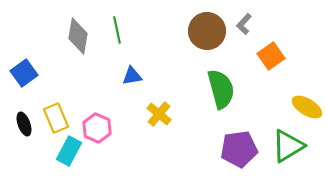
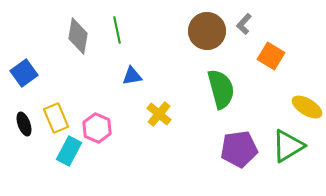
orange square: rotated 24 degrees counterclockwise
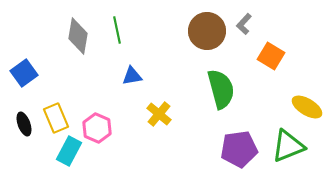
green triangle: rotated 9 degrees clockwise
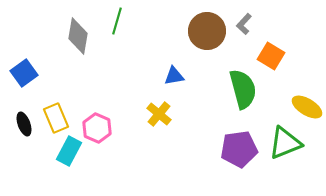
green line: moved 9 px up; rotated 28 degrees clockwise
blue triangle: moved 42 px right
green semicircle: moved 22 px right
green triangle: moved 3 px left, 3 px up
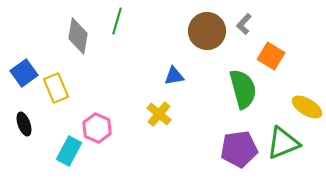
yellow rectangle: moved 30 px up
green triangle: moved 2 px left
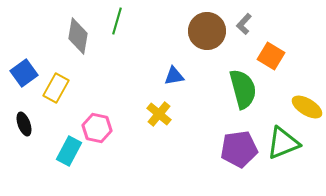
yellow rectangle: rotated 52 degrees clockwise
pink hexagon: rotated 12 degrees counterclockwise
